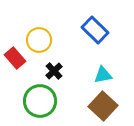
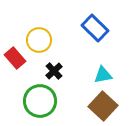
blue rectangle: moved 2 px up
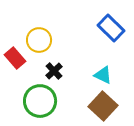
blue rectangle: moved 16 px right
cyan triangle: rotated 36 degrees clockwise
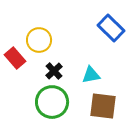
cyan triangle: moved 12 px left; rotated 36 degrees counterclockwise
green circle: moved 12 px right, 1 px down
brown square: rotated 36 degrees counterclockwise
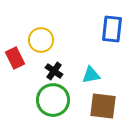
blue rectangle: moved 1 px right, 1 px down; rotated 52 degrees clockwise
yellow circle: moved 2 px right
red rectangle: rotated 15 degrees clockwise
black cross: rotated 12 degrees counterclockwise
green circle: moved 1 px right, 2 px up
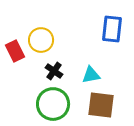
red rectangle: moved 7 px up
green circle: moved 4 px down
brown square: moved 2 px left, 1 px up
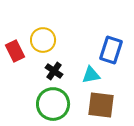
blue rectangle: moved 1 px left, 21 px down; rotated 12 degrees clockwise
yellow circle: moved 2 px right
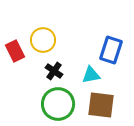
green circle: moved 5 px right
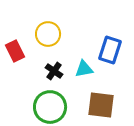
yellow circle: moved 5 px right, 6 px up
blue rectangle: moved 1 px left
cyan triangle: moved 7 px left, 6 px up
green circle: moved 8 px left, 3 px down
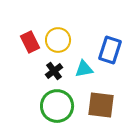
yellow circle: moved 10 px right, 6 px down
red rectangle: moved 15 px right, 9 px up
black cross: rotated 18 degrees clockwise
green circle: moved 7 px right, 1 px up
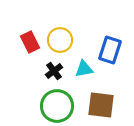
yellow circle: moved 2 px right
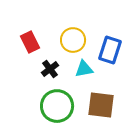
yellow circle: moved 13 px right
black cross: moved 4 px left, 2 px up
